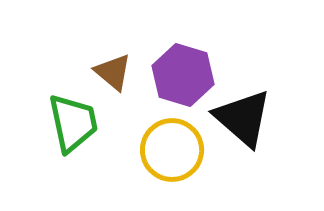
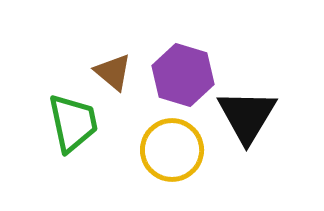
black triangle: moved 4 px right, 2 px up; rotated 20 degrees clockwise
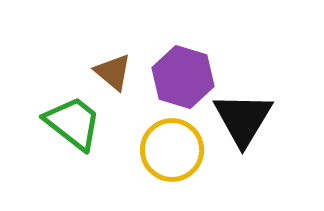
purple hexagon: moved 2 px down
black triangle: moved 4 px left, 3 px down
green trapezoid: rotated 40 degrees counterclockwise
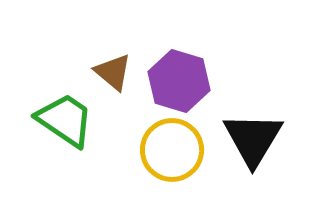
purple hexagon: moved 4 px left, 4 px down
black triangle: moved 10 px right, 20 px down
green trapezoid: moved 8 px left, 3 px up; rotated 4 degrees counterclockwise
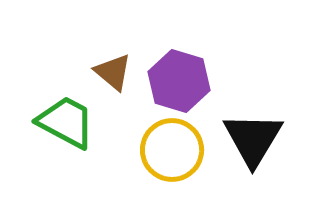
green trapezoid: moved 1 px right, 2 px down; rotated 6 degrees counterclockwise
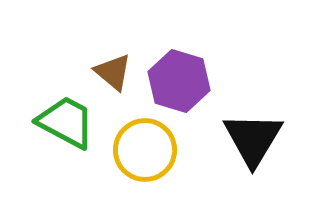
yellow circle: moved 27 px left
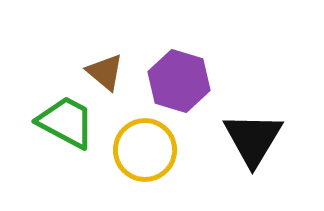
brown triangle: moved 8 px left
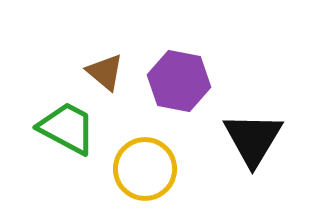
purple hexagon: rotated 6 degrees counterclockwise
green trapezoid: moved 1 px right, 6 px down
yellow circle: moved 19 px down
